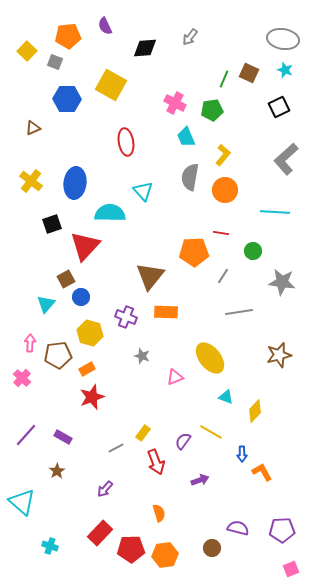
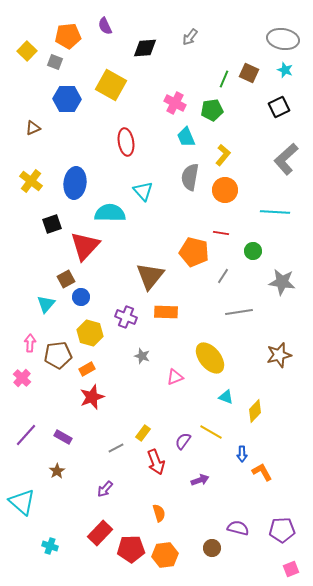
orange pentagon at (194, 252): rotated 16 degrees clockwise
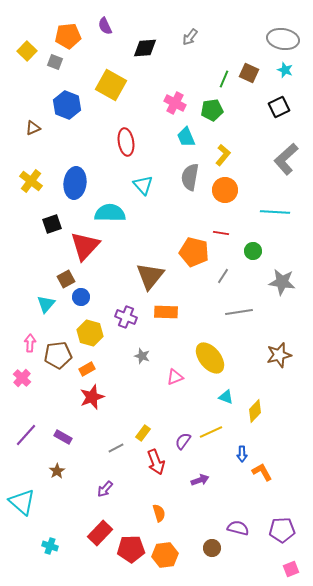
blue hexagon at (67, 99): moved 6 px down; rotated 20 degrees clockwise
cyan triangle at (143, 191): moved 6 px up
yellow line at (211, 432): rotated 55 degrees counterclockwise
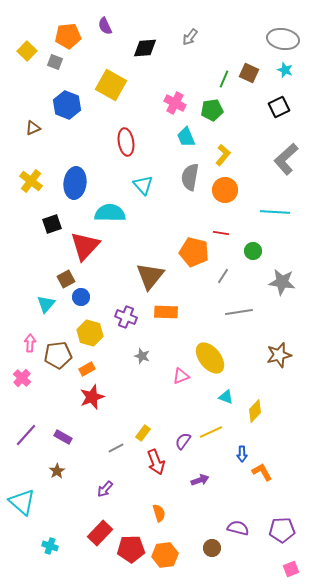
pink triangle at (175, 377): moved 6 px right, 1 px up
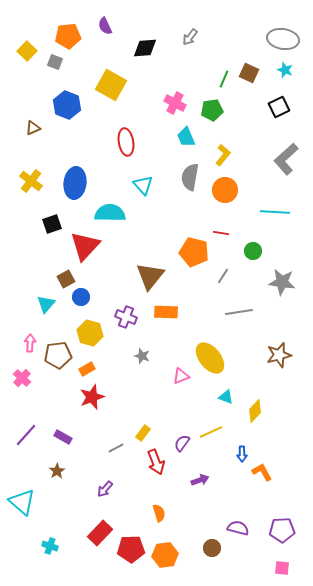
purple semicircle at (183, 441): moved 1 px left, 2 px down
pink square at (291, 569): moved 9 px left, 1 px up; rotated 28 degrees clockwise
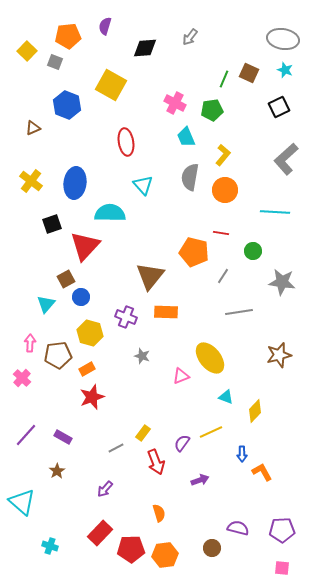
purple semicircle at (105, 26): rotated 42 degrees clockwise
